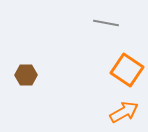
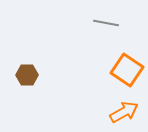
brown hexagon: moved 1 px right
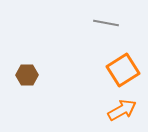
orange square: moved 4 px left; rotated 24 degrees clockwise
orange arrow: moved 2 px left, 2 px up
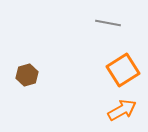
gray line: moved 2 px right
brown hexagon: rotated 15 degrees counterclockwise
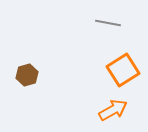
orange arrow: moved 9 px left
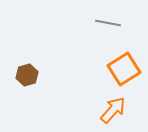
orange square: moved 1 px right, 1 px up
orange arrow: rotated 20 degrees counterclockwise
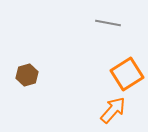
orange square: moved 3 px right, 5 px down
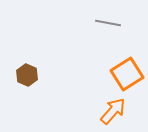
brown hexagon: rotated 20 degrees counterclockwise
orange arrow: moved 1 px down
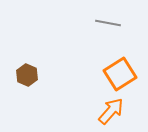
orange square: moved 7 px left
orange arrow: moved 2 px left
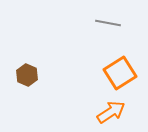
orange square: moved 1 px up
orange arrow: moved 1 px down; rotated 16 degrees clockwise
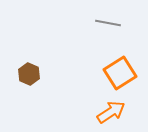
brown hexagon: moved 2 px right, 1 px up
